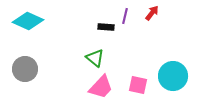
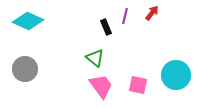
black rectangle: rotated 63 degrees clockwise
cyan circle: moved 3 px right, 1 px up
pink trapezoid: moved 1 px up; rotated 80 degrees counterclockwise
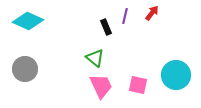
pink trapezoid: rotated 12 degrees clockwise
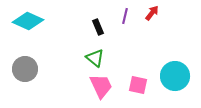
black rectangle: moved 8 px left
cyan circle: moved 1 px left, 1 px down
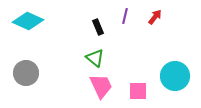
red arrow: moved 3 px right, 4 px down
gray circle: moved 1 px right, 4 px down
pink square: moved 6 px down; rotated 12 degrees counterclockwise
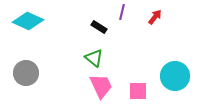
purple line: moved 3 px left, 4 px up
black rectangle: moved 1 px right; rotated 35 degrees counterclockwise
green triangle: moved 1 px left
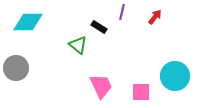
cyan diamond: moved 1 px down; rotated 24 degrees counterclockwise
green triangle: moved 16 px left, 13 px up
gray circle: moved 10 px left, 5 px up
pink square: moved 3 px right, 1 px down
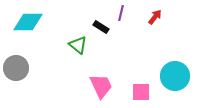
purple line: moved 1 px left, 1 px down
black rectangle: moved 2 px right
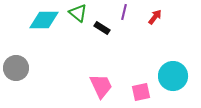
purple line: moved 3 px right, 1 px up
cyan diamond: moved 16 px right, 2 px up
black rectangle: moved 1 px right, 1 px down
green triangle: moved 32 px up
cyan circle: moved 2 px left
pink square: rotated 12 degrees counterclockwise
